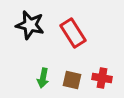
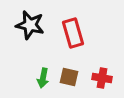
red rectangle: rotated 16 degrees clockwise
brown square: moved 3 px left, 3 px up
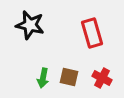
red rectangle: moved 19 px right
red cross: rotated 18 degrees clockwise
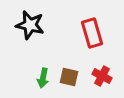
red cross: moved 2 px up
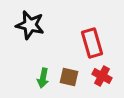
red rectangle: moved 10 px down
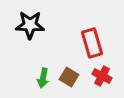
black star: rotated 12 degrees counterclockwise
brown square: rotated 18 degrees clockwise
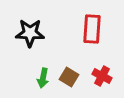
black star: moved 8 px down
red rectangle: moved 14 px up; rotated 20 degrees clockwise
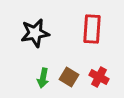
black star: moved 5 px right; rotated 12 degrees counterclockwise
red cross: moved 3 px left, 1 px down
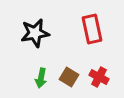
red rectangle: rotated 16 degrees counterclockwise
green arrow: moved 2 px left
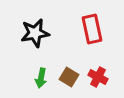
red cross: moved 1 px left
